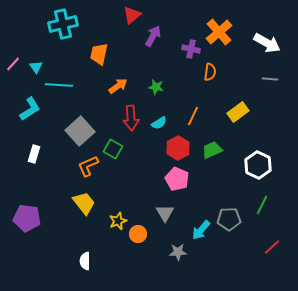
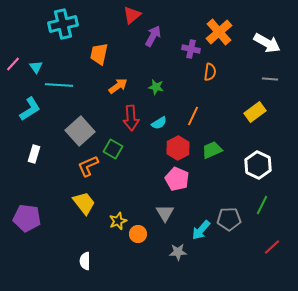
yellow rectangle: moved 17 px right
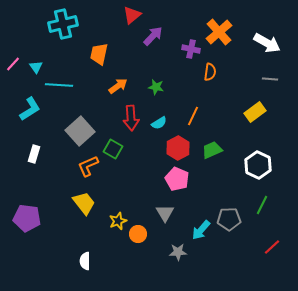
purple arrow: rotated 15 degrees clockwise
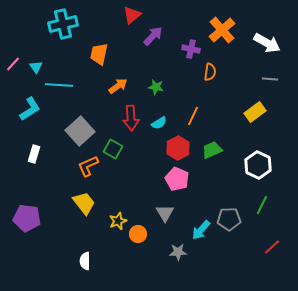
orange cross: moved 3 px right, 2 px up
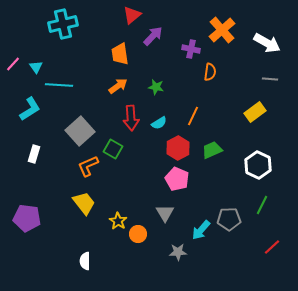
orange trapezoid: moved 21 px right; rotated 20 degrees counterclockwise
yellow star: rotated 18 degrees counterclockwise
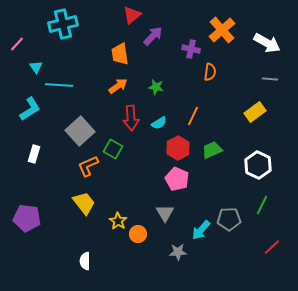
pink line: moved 4 px right, 20 px up
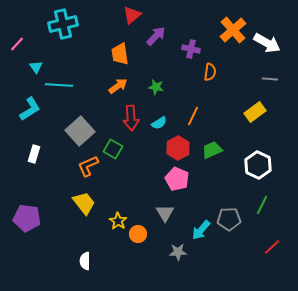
orange cross: moved 11 px right
purple arrow: moved 3 px right
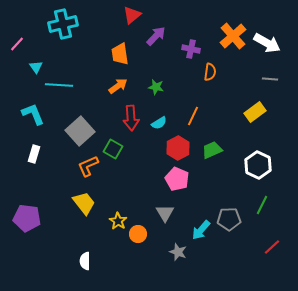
orange cross: moved 6 px down
cyan L-shape: moved 3 px right, 5 px down; rotated 80 degrees counterclockwise
gray star: rotated 24 degrees clockwise
